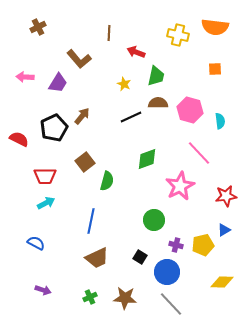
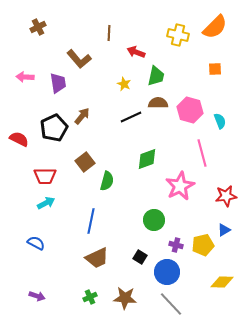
orange semicircle: rotated 52 degrees counterclockwise
purple trapezoid: rotated 40 degrees counterclockwise
cyan semicircle: rotated 14 degrees counterclockwise
pink line: moved 3 px right; rotated 28 degrees clockwise
purple arrow: moved 6 px left, 6 px down
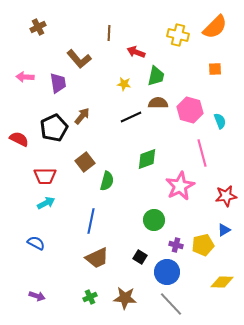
yellow star: rotated 16 degrees counterclockwise
